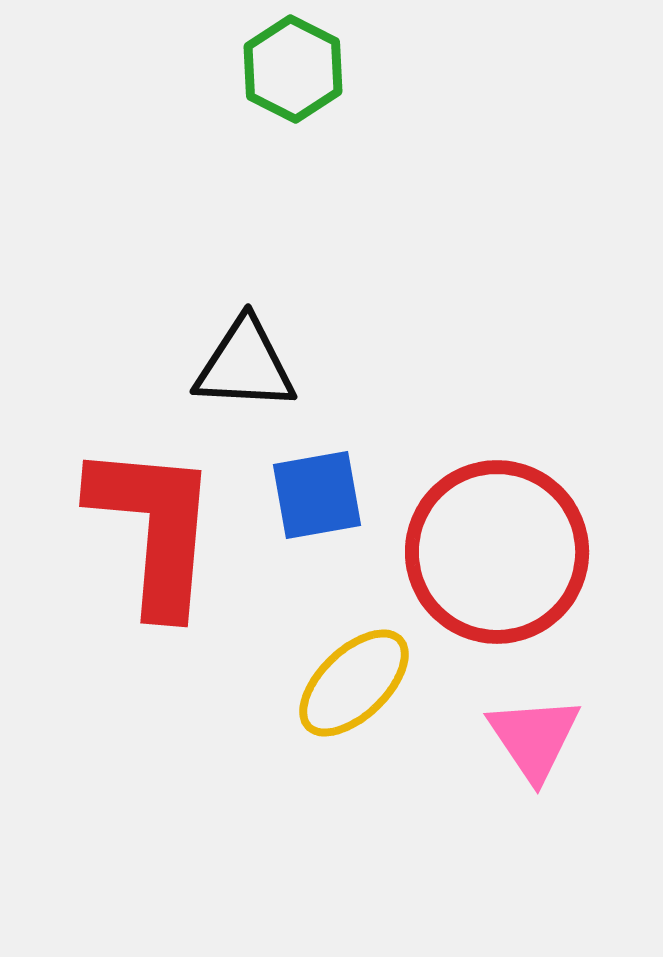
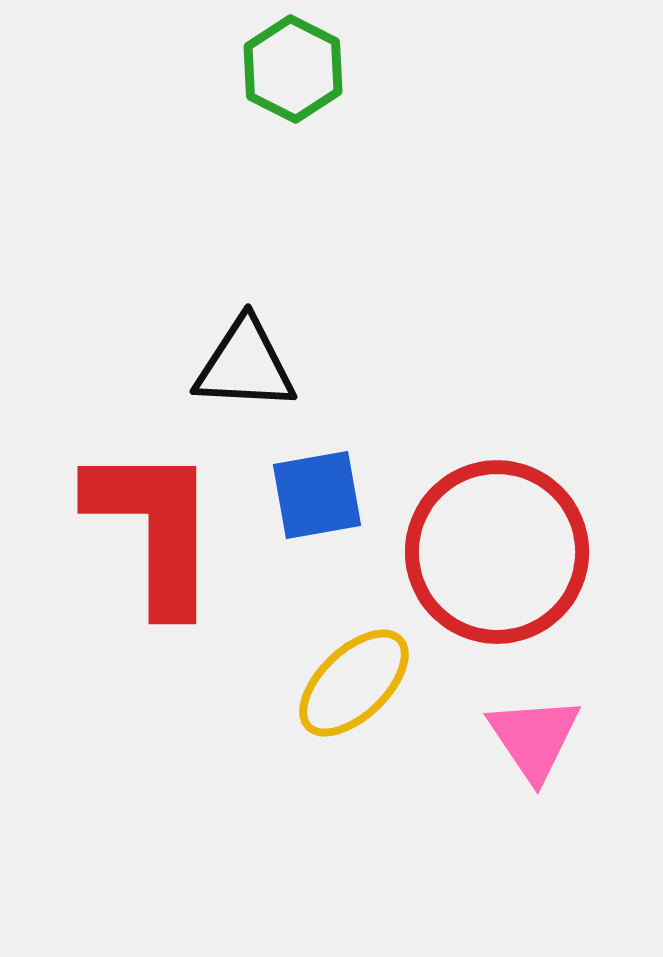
red L-shape: rotated 5 degrees counterclockwise
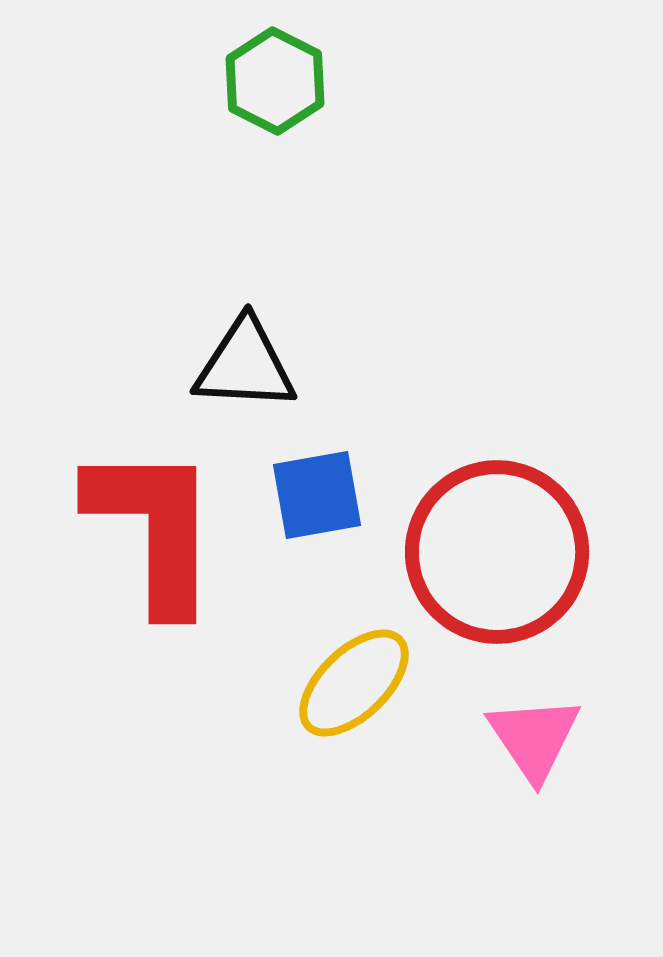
green hexagon: moved 18 px left, 12 px down
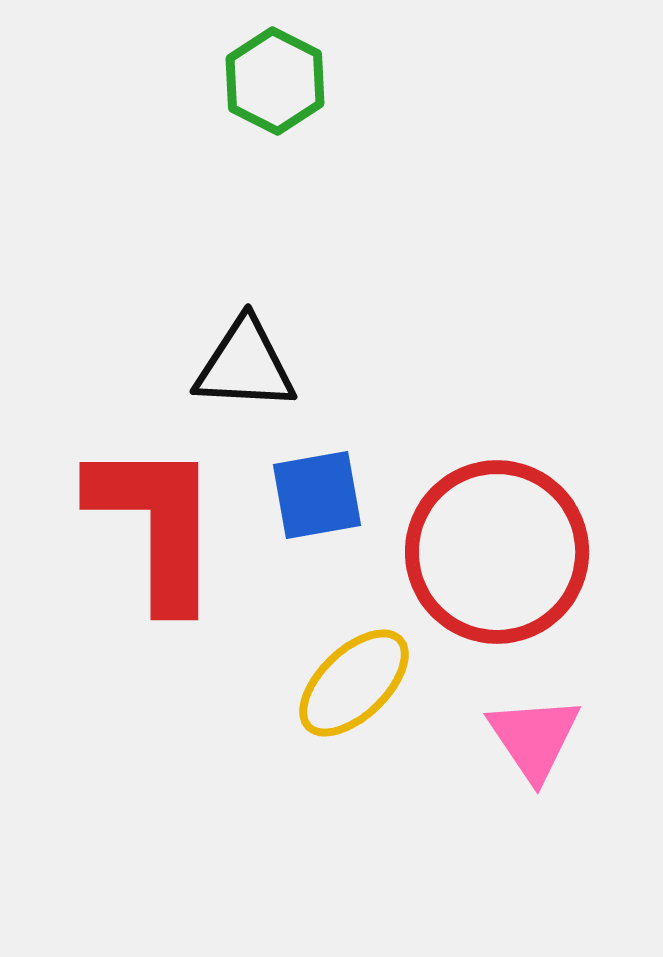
red L-shape: moved 2 px right, 4 px up
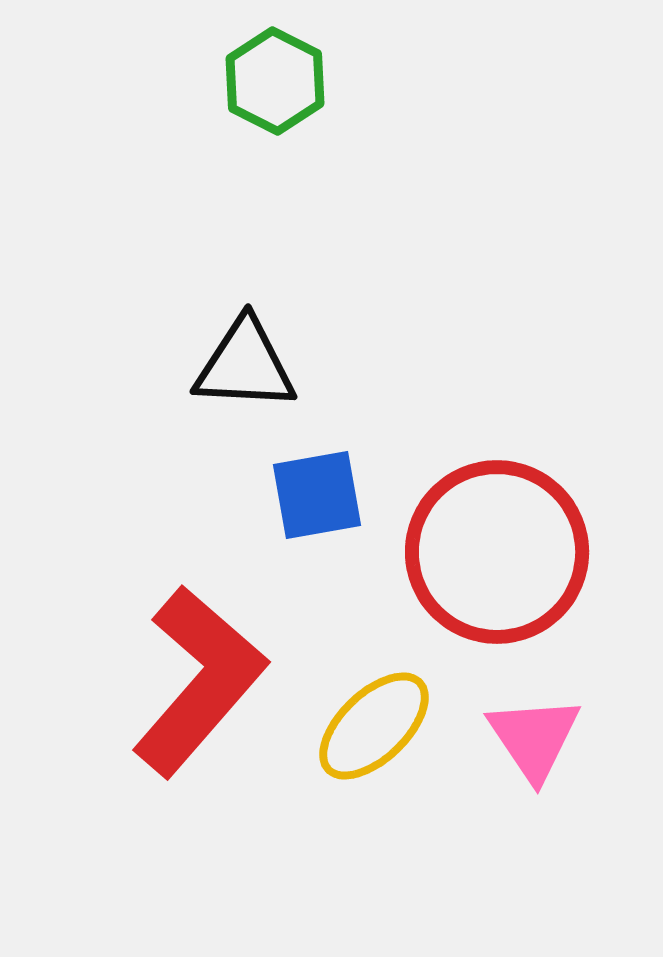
red L-shape: moved 43 px right, 157 px down; rotated 41 degrees clockwise
yellow ellipse: moved 20 px right, 43 px down
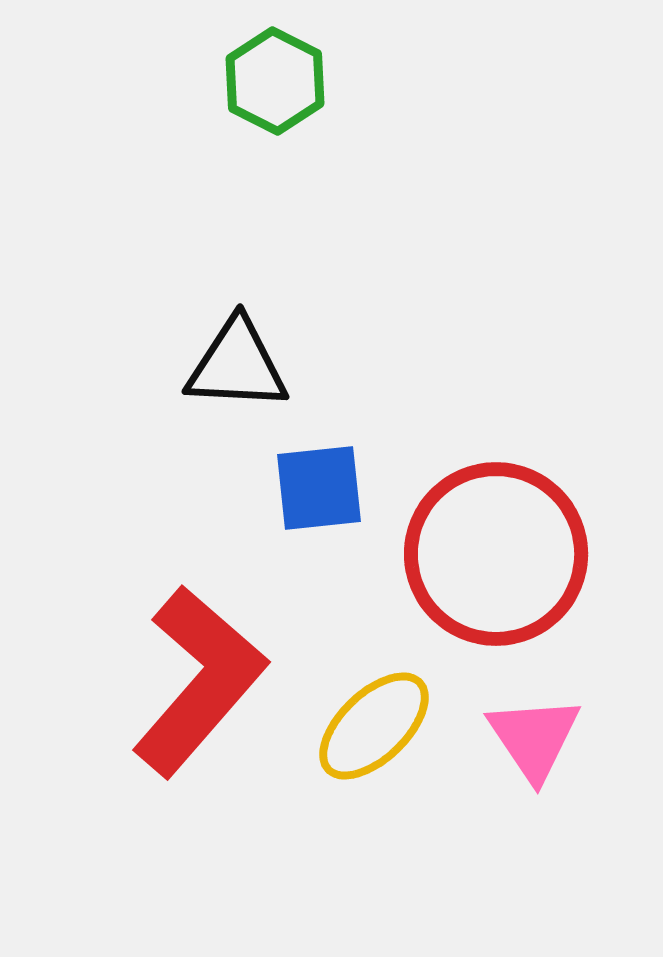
black triangle: moved 8 px left
blue square: moved 2 px right, 7 px up; rotated 4 degrees clockwise
red circle: moved 1 px left, 2 px down
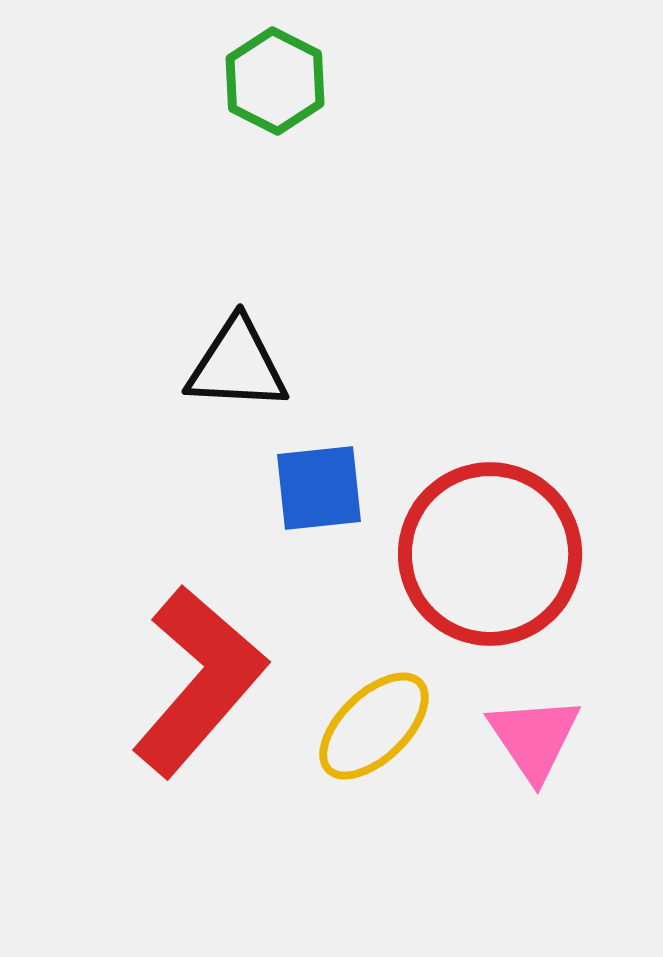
red circle: moved 6 px left
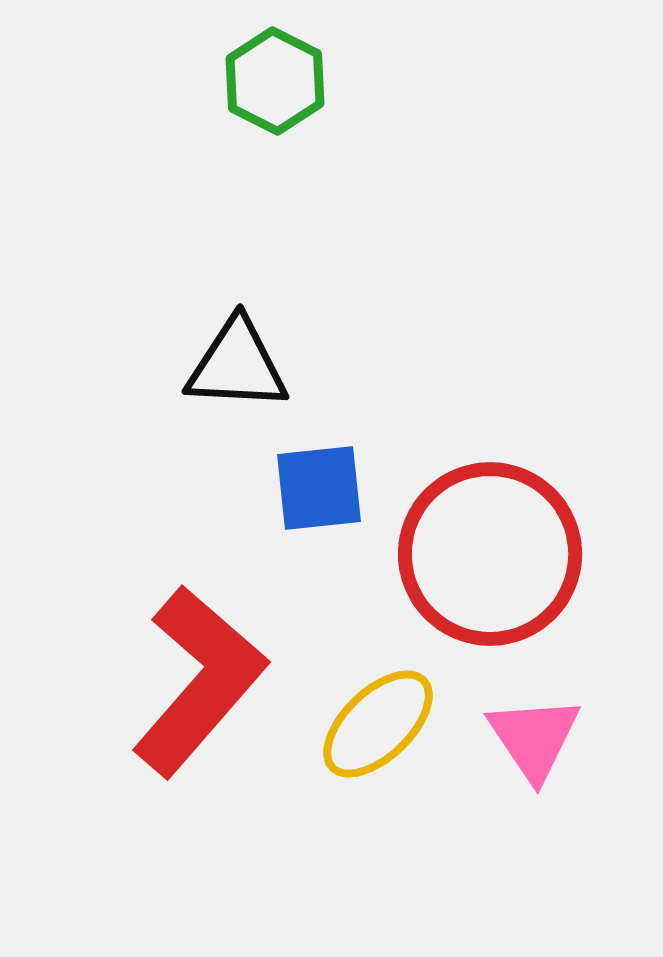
yellow ellipse: moved 4 px right, 2 px up
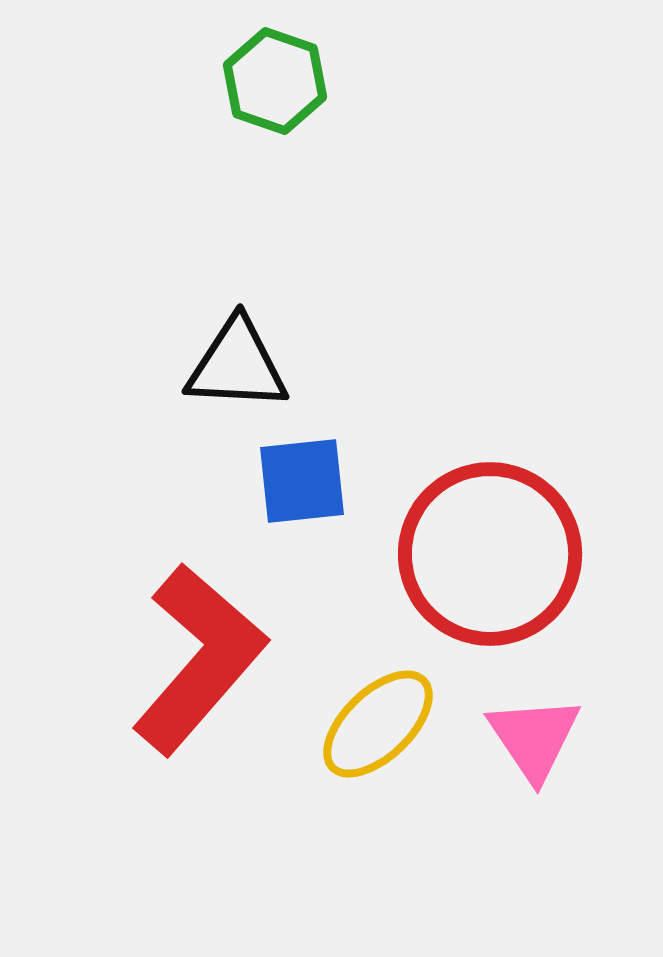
green hexagon: rotated 8 degrees counterclockwise
blue square: moved 17 px left, 7 px up
red L-shape: moved 22 px up
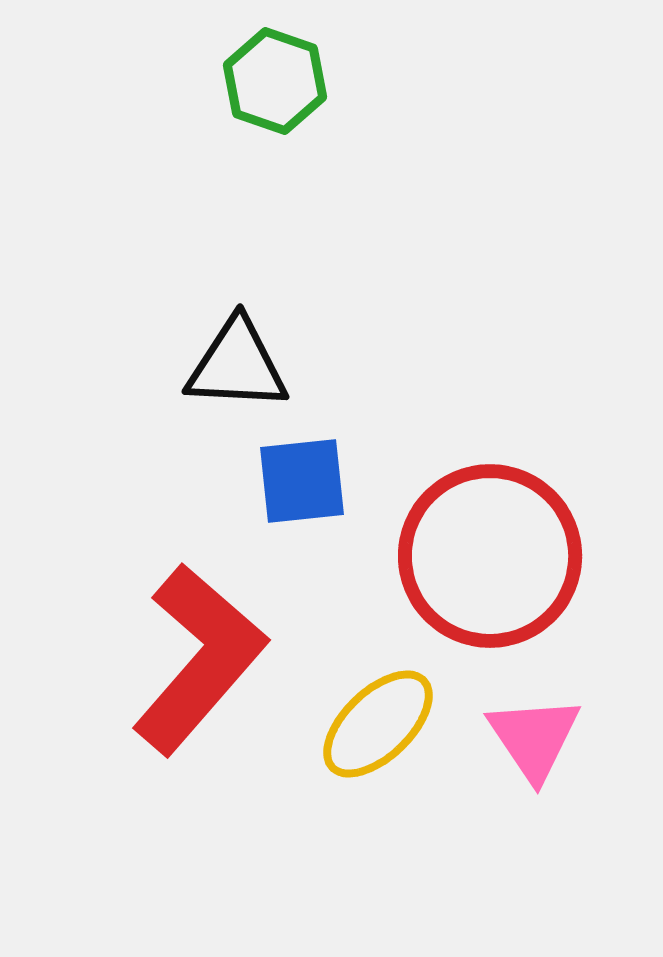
red circle: moved 2 px down
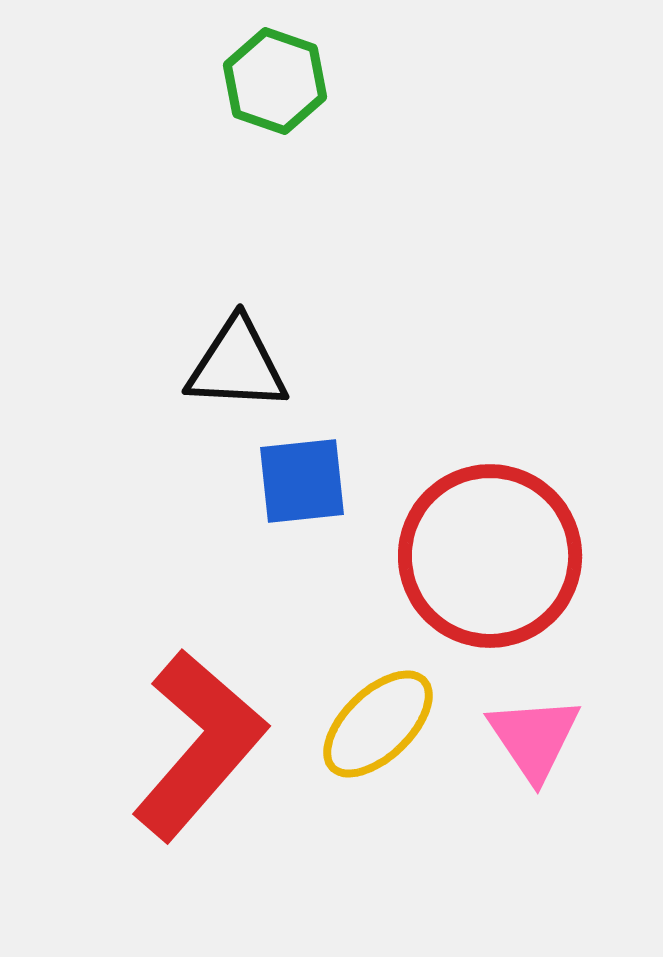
red L-shape: moved 86 px down
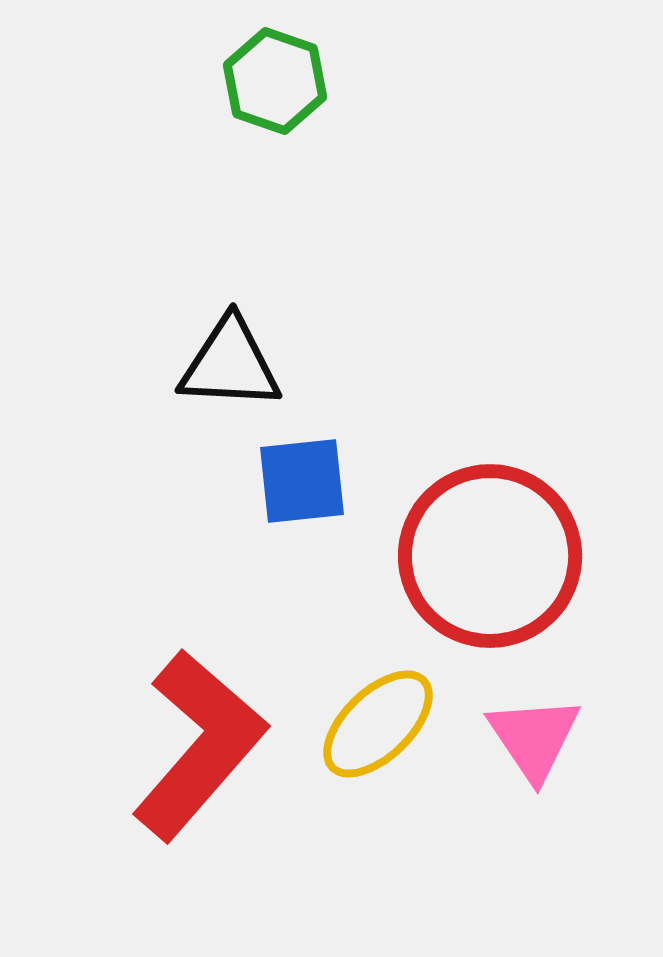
black triangle: moved 7 px left, 1 px up
